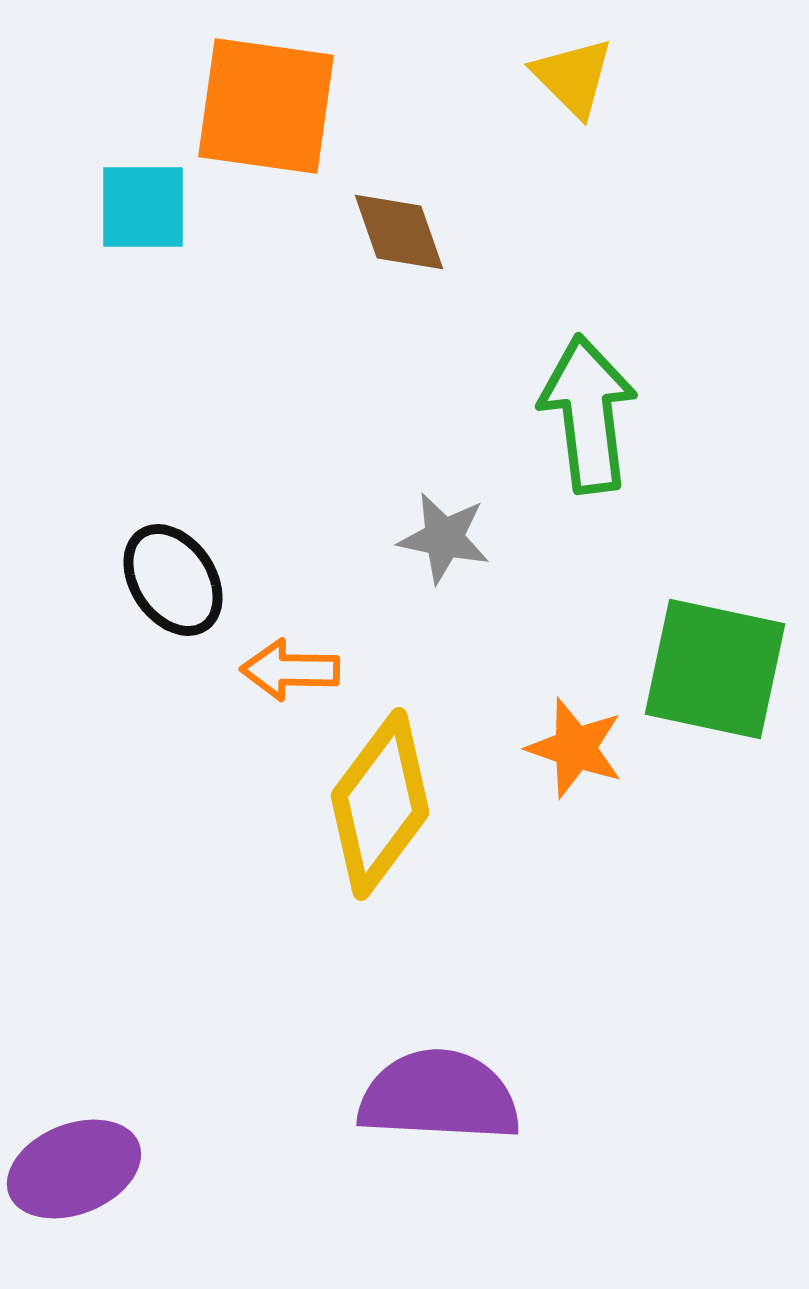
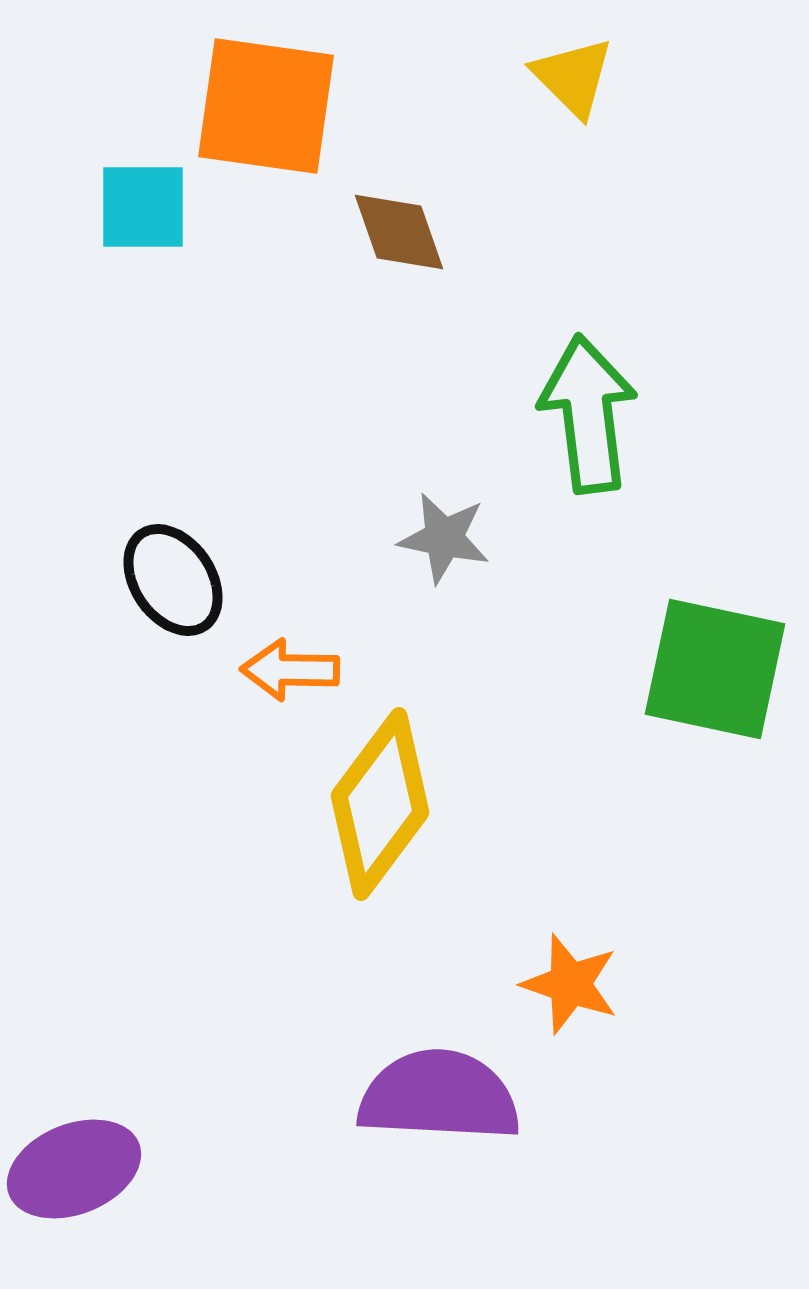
orange star: moved 5 px left, 236 px down
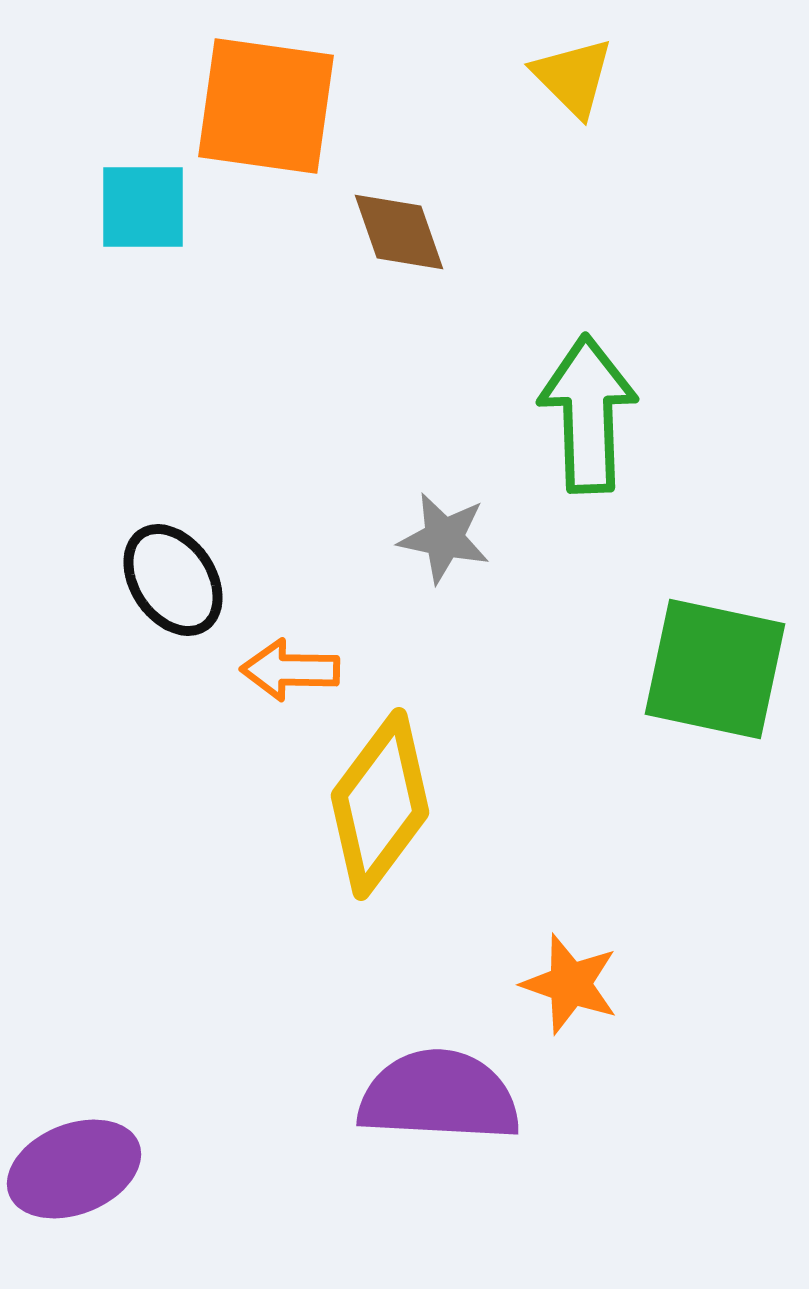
green arrow: rotated 5 degrees clockwise
